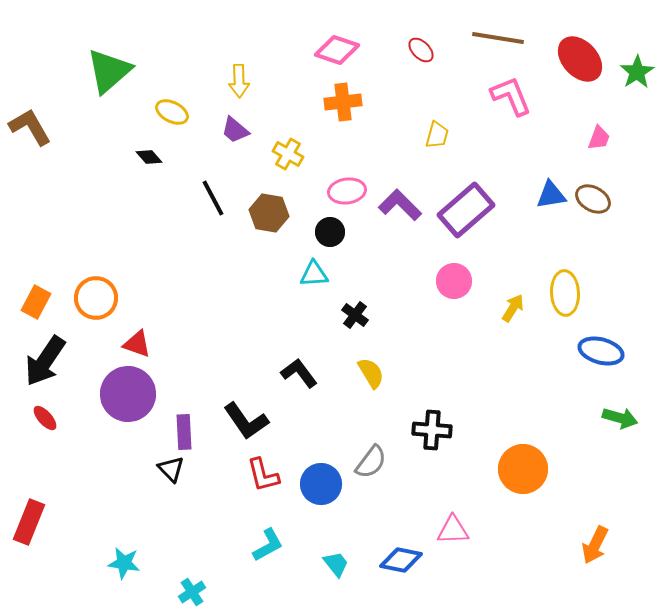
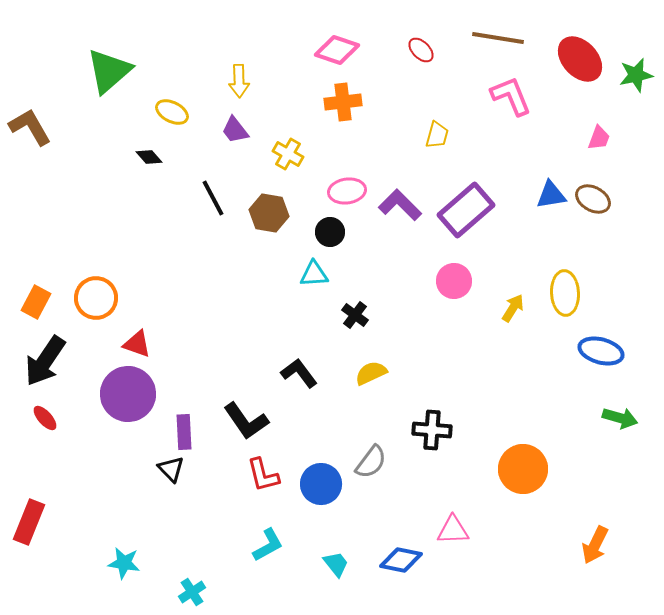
green star at (637, 72): moved 1 px left, 3 px down; rotated 20 degrees clockwise
purple trapezoid at (235, 130): rotated 12 degrees clockwise
yellow semicircle at (371, 373): rotated 84 degrees counterclockwise
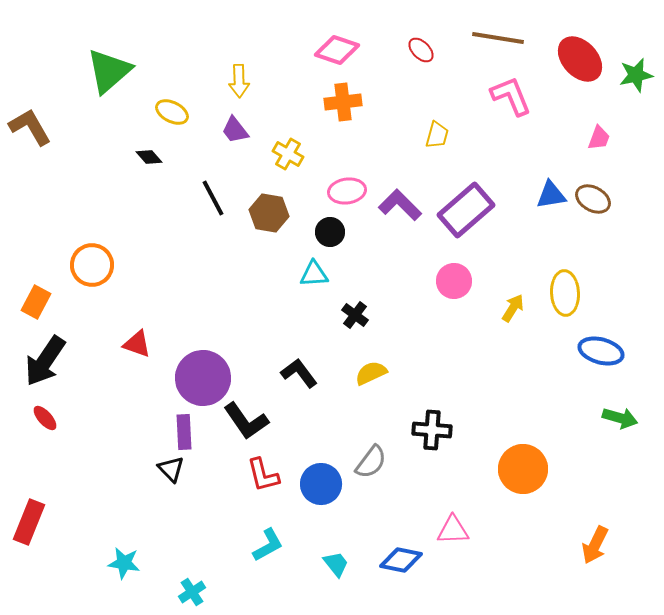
orange circle at (96, 298): moved 4 px left, 33 px up
purple circle at (128, 394): moved 75 px right, 16 px up
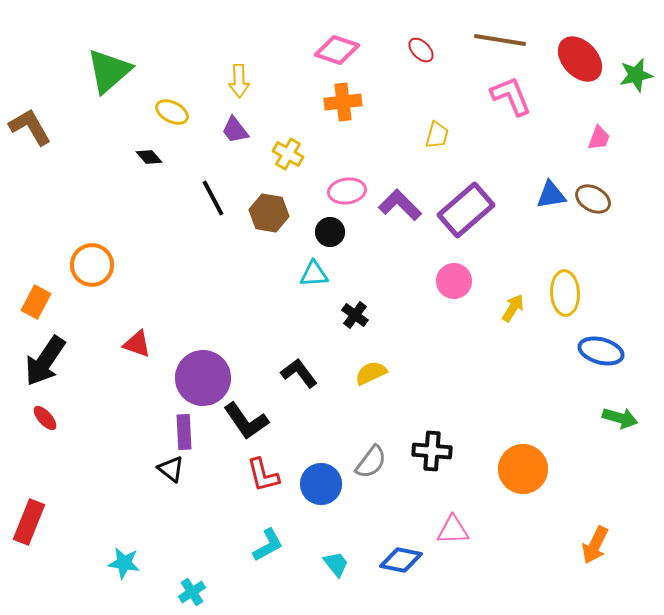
brown line at (498, 38): moved 2 px right, 2 px down
black cross at (432, 430): moved 21 px down
black triangle at (171, 469): rotated 8 degrees counterclockwise
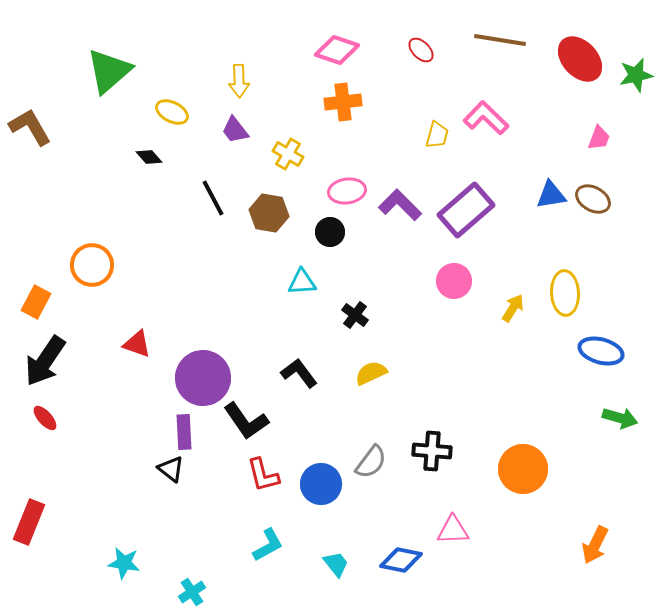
pink L-shape at (511, 96): moved 25 px left, 22 px down; rotated 24 degrees counterclockwise
cyan triangle at (314, 274): moved 12 px left, 8 px down
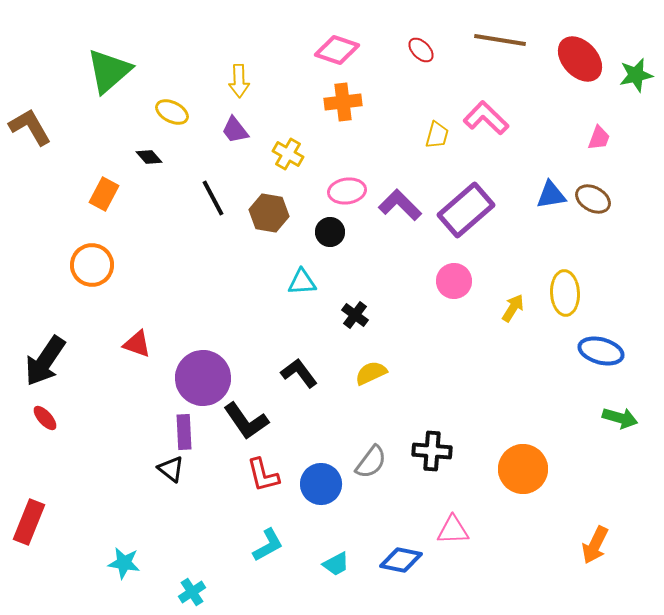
orange rectangle at (36, 302): moved 68 px right, 108 px up
cyan trapezoid at (336, 564): rotated 100 degrees clockwise
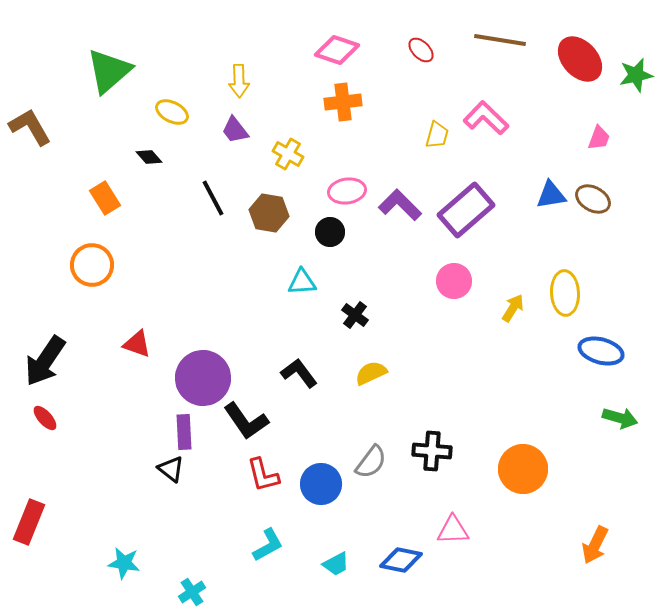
orange rectangle at (104, 194): moved 1 px right, 4 px down; rotated 60 degrees counterclockwise
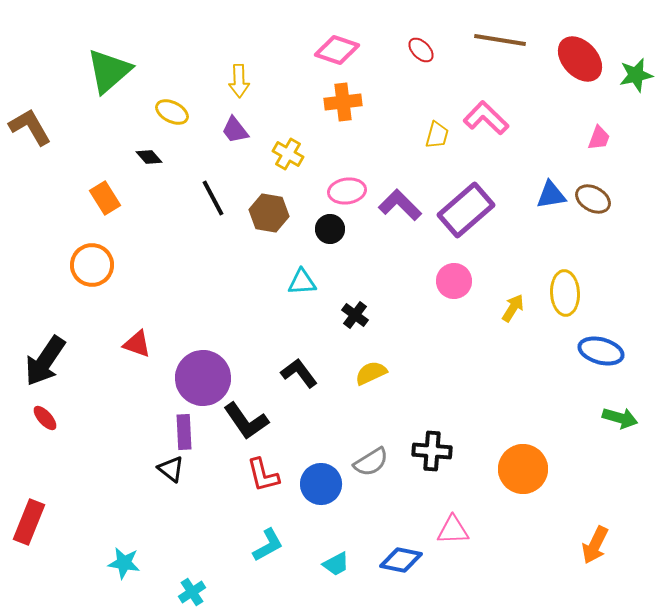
black circle at (330, 232): moved 3 px up
gray semicircle at (371, 462): rotated 21 degrees clockwise
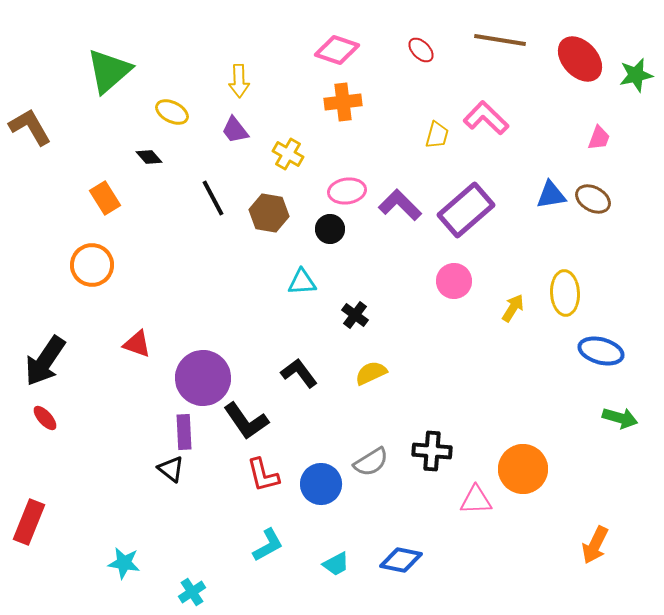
pink triangle at (453, 530): moved 23 px right, 30 px up
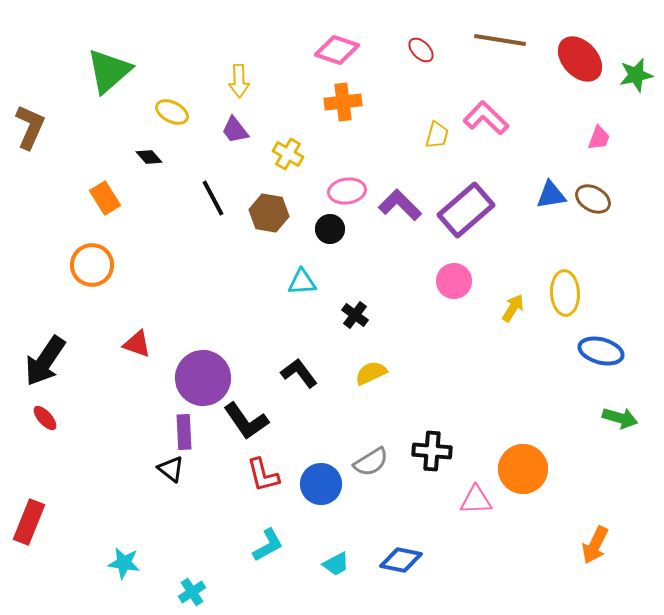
brown L-shape at (30, 127): rotated 54 degrees clockwise
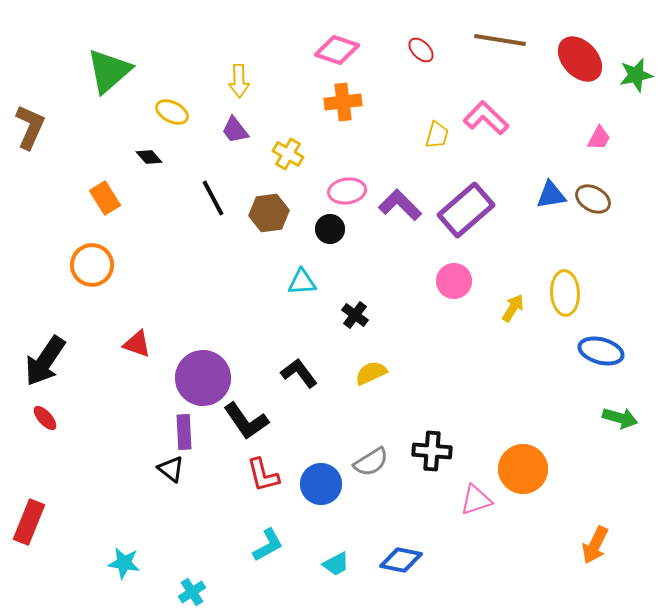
pink trapezoid at (599, 138): rotated 8 degrees clockwise
brown hexagon at (269, 213): rotated 18 degrees counterclockwise
pink triangle at (476, 500): rotated 16 degrees counterclockwise
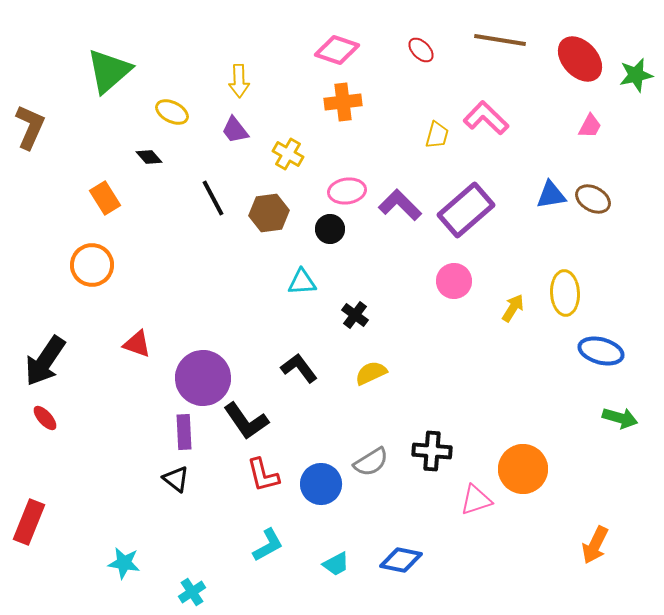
pink trapezoid at (599, 138): moved 9 px left, 12 px up
black L-shape at (299, 373): moved 5 px up
black triangle at (171, 469): moved 5 px right, 10 px down
